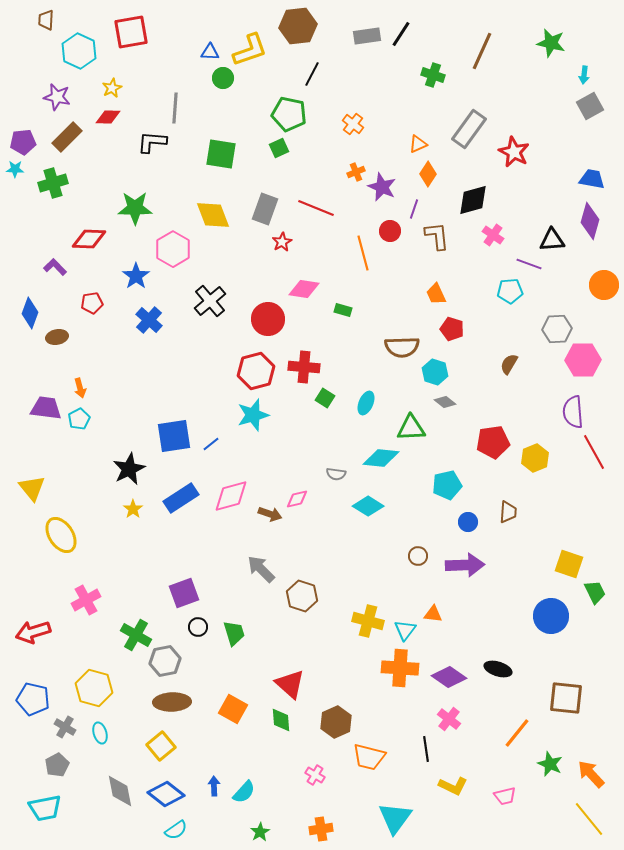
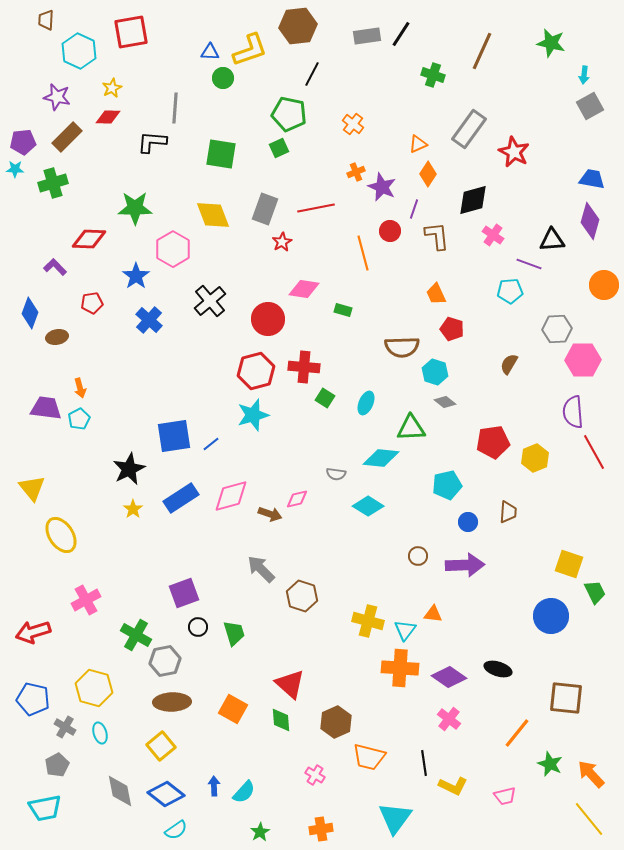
red line at (316, 208): rotated 33 degrees counterclockwise
black line at (426, 749): moved 2 px left, 14 px down
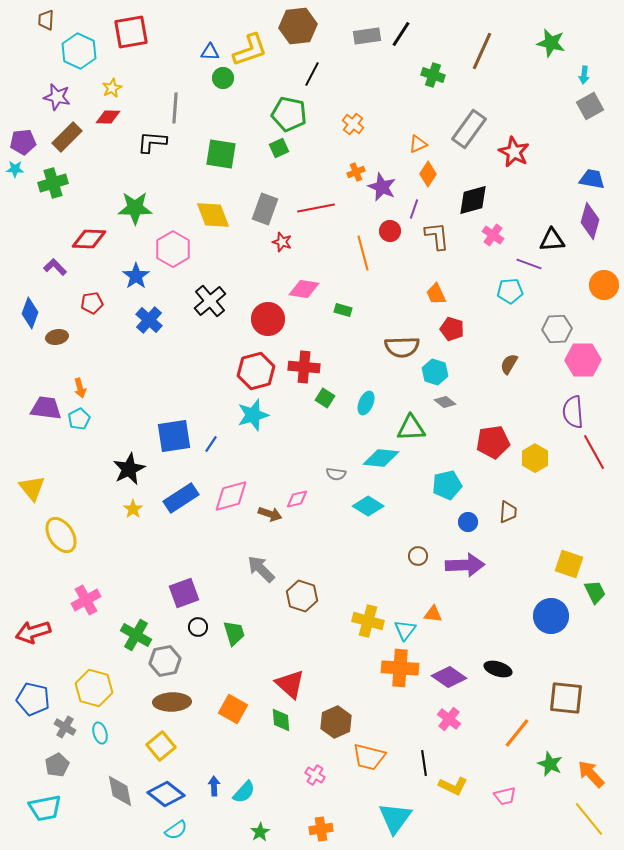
red star at (282, 242): rotated 24 degrees counterclockwise
blue line at (211, 444): rotated 18 degrees counterclockwise
yellow hexagon at (535, 458): rotated 8 degrees counterclockwise
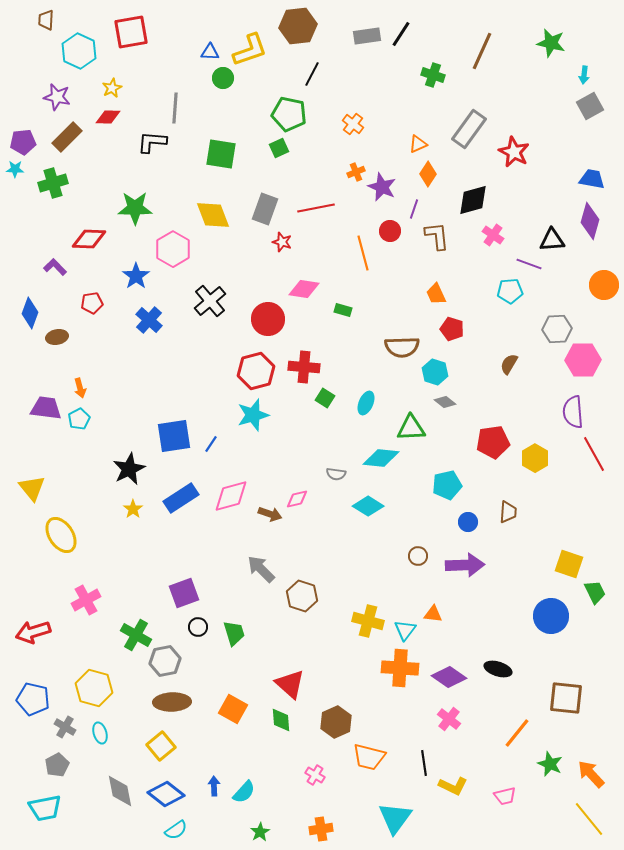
red line at (594, 452): moved 2 px down
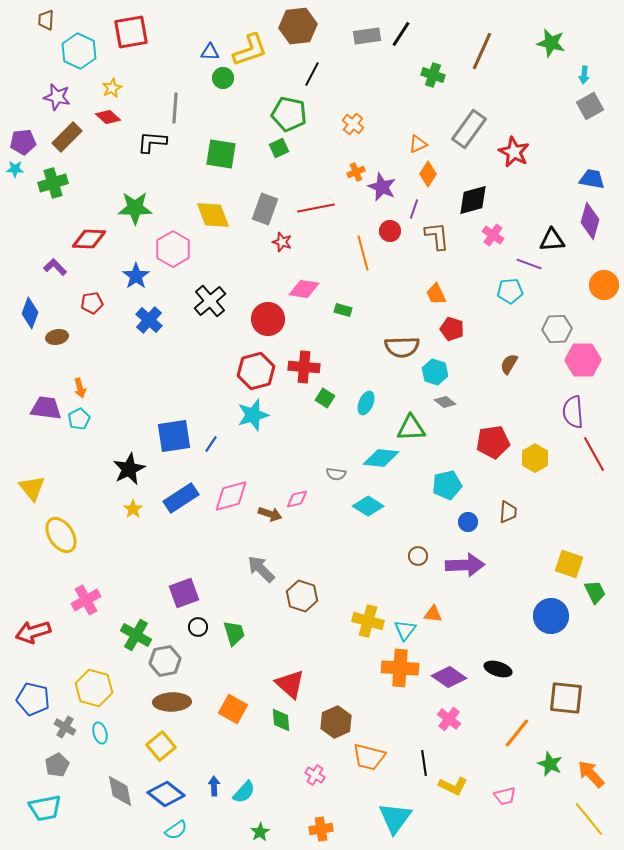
red diamond at (108, 117): rotated 40 degrees clockwise
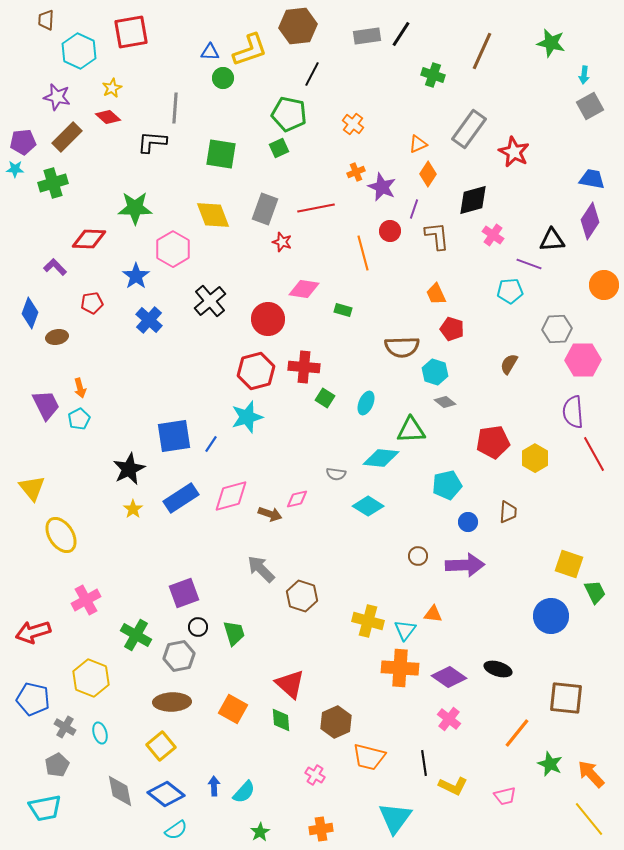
purple diamond at (590, 221): rotated 18 degrees clockwise
purple trapezoid at (46, 408): moved 3 px up; rotated 56 degrees clockwise
cyan star at (253, 415): moved 6 px left, 2 px down
green triangle at (411, 428): moved 2 px down
gray hexagon at (165, 661): moved 14 px right, 5 px up
yellow hexagon at (94, 688): moved 3 px left, 10 px up; rotated 6 degrees clockwise
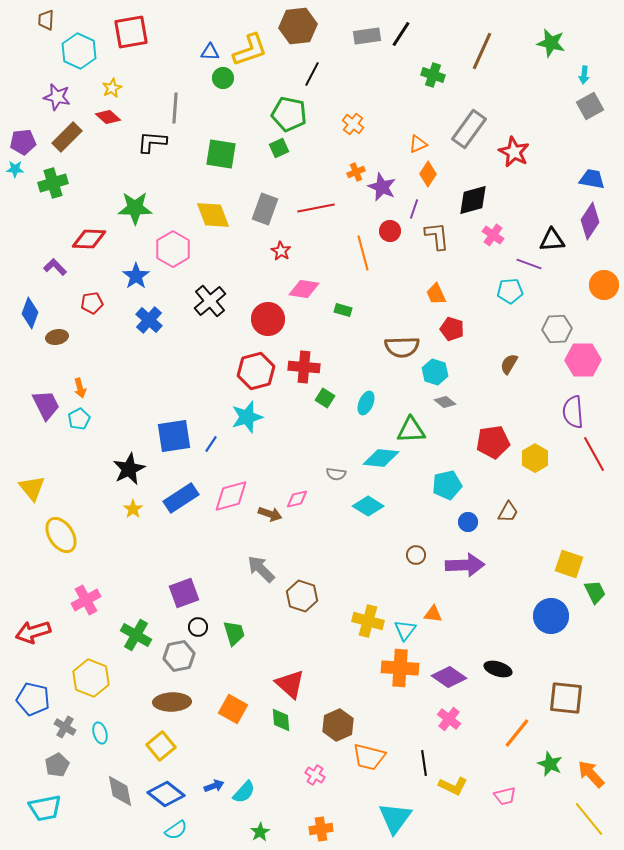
red star at (282, 242): moved 1 px left, 9 px down; rotated 12 degrees clockwise
brown trapezoid at (508, 512): rotated 25 degrees clockwise
brown circle at (418, 556): moved 2 px left, 1 px up
brown hexagon at (336, 722): moved 2 px right, 3 px down
blue arrow at (214, 786): rotated 72 degrees clockwise
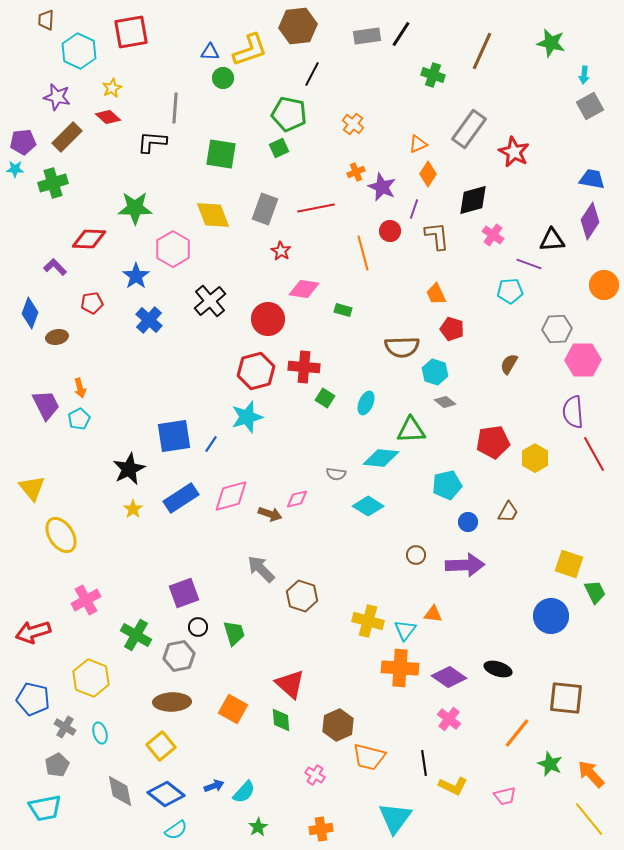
green star at (260, 832): moved 2 px left, 5 px up
